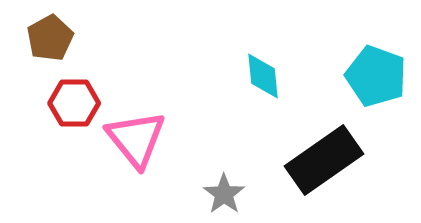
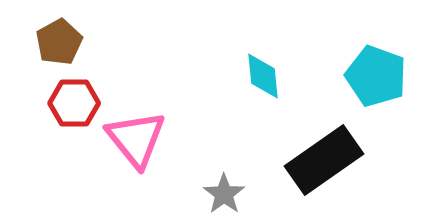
brown pentagon: moved 9 px right, 4 px down
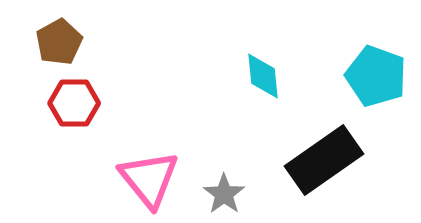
pink triangle: moved 13 px right, 40 px down
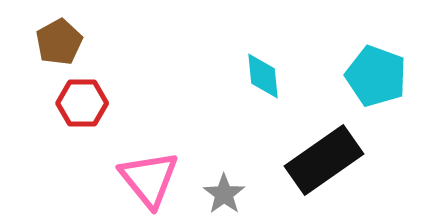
red hexagon: moved 8 px right
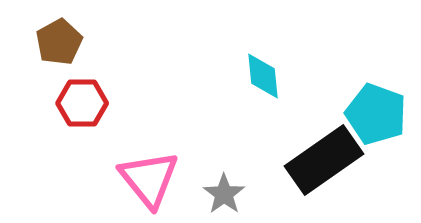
cyan pentagon: moved 38 px down
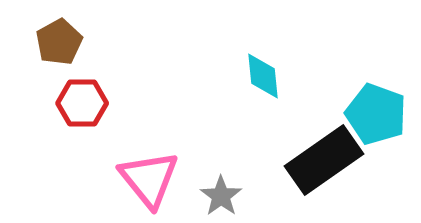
gray star: moved 3 px left, 2 px down
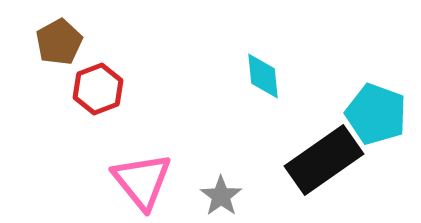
red hexagon: moved 16 px right, 14 px up; rotated 21 degrees counterclockwise
pink triangle: moved 7 px left, 2 px down
